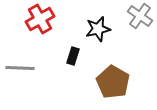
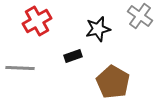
red cross: moved 3 px left, 2 px down
black rectangle: rotated 54 degrees clockwise
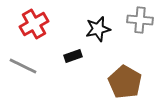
gray cross: moved 4 px down; rotated 30 degrees counterclockwise
red cross: moved 3 px left, 3 px down
gray line: moved 3 px right, 2 px up; rotated 24 degrees clockwise
brown pentagon: moved 12 px right
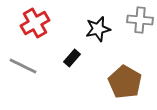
red cross: moved 1 px right, 1 px up
black rectangle: moved 1 px left, 2 px down; rotated 30 degrees counterclockwise
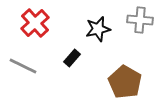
red cross: rotated 12 degrees counterclockwise
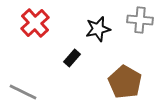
gray line: moved 26 px down
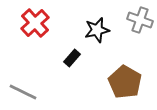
gray cross: rotated 15 degrees clockwise
black star: moved 1 px left, 1 px down
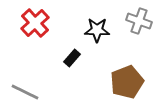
gray cross: moved 1 px left, 1 px down
black star: rotated 15 degrees clockwise
brown pentagon: moved 2 px right; rotated 20 degrees clockwise
gray line: moved 2 px right
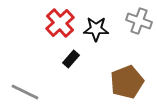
red cross: moved 25 px right
black star: moved 1 px left, 1 px up
black rectangle: moved 1 px left, 1 px down
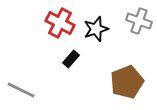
red cross: rotated 20 degrees counterclockwise
black star: rotated 20 degrees counterclockwise
gray line: moved 4 px left, 2 px up
